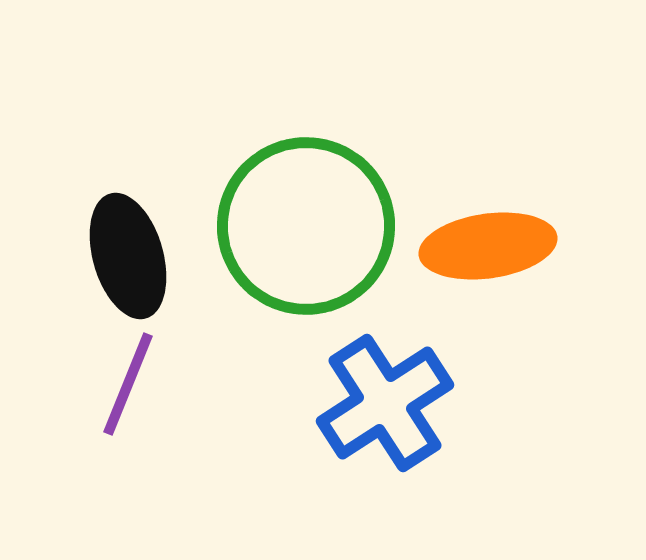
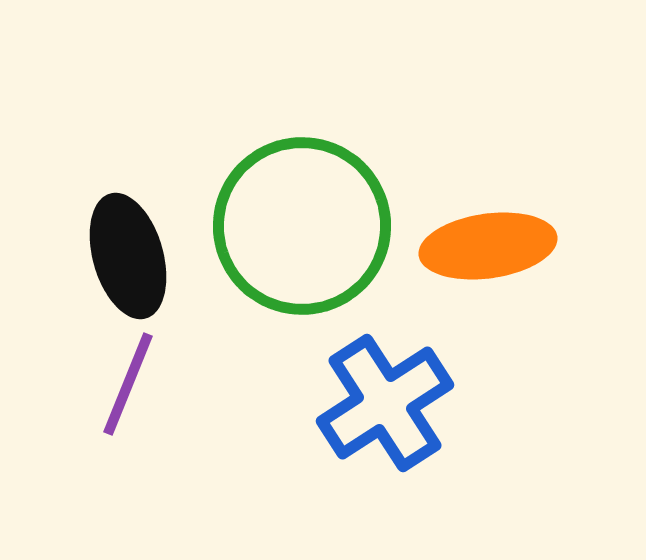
green circle: moved 4 px left
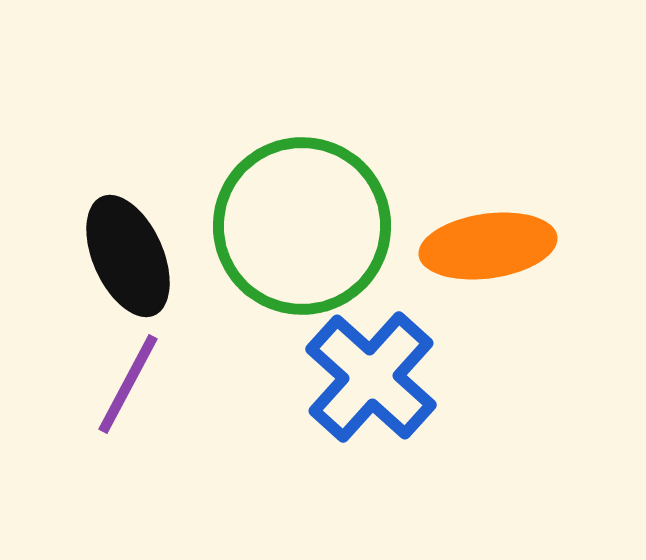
black ellipse: rotated 8 degrees counterclockwise
purple line: rotated 6 degrees clockwise
blue cross: moved 14 px left, 26 px up; rotated 15 degrees counterclockwise
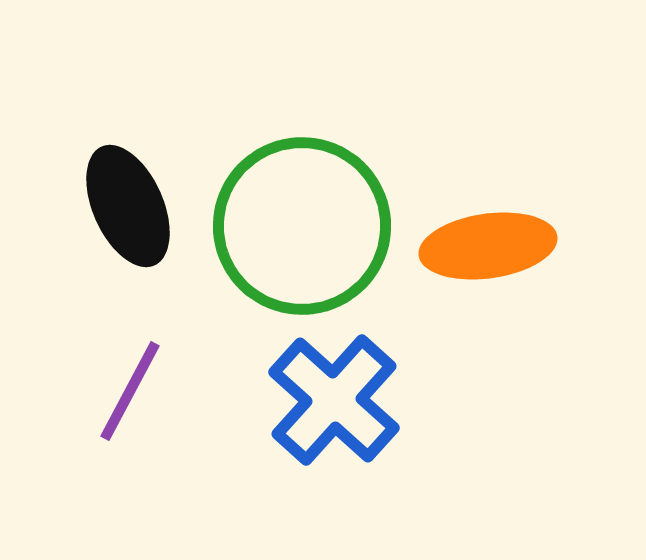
black ellipse: moved 50 px up
blue cross: moved 37 px left, 23 px down
purple line: moved 2 px right, 7 px down
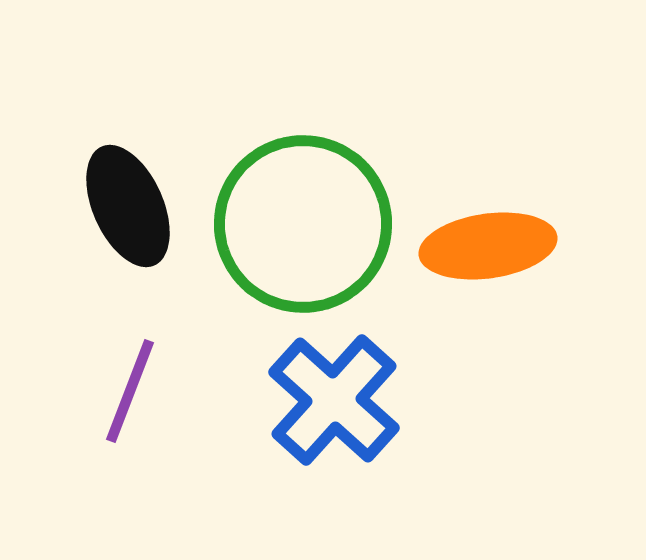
green circle: moved 1 px right, 2 px up
purple line: rotated 7 degrees counterclockwise
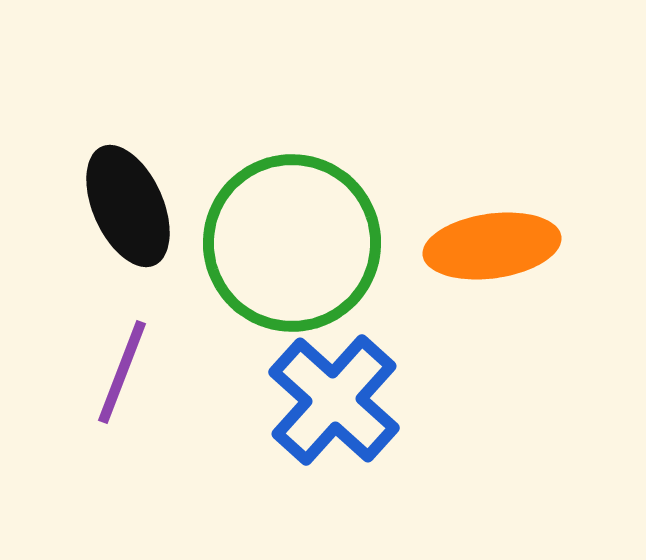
green circle: moved 11 px left, 19 px down
orange ellipse: moved 4 px right
purple line: moved 8 px left, 19 px up
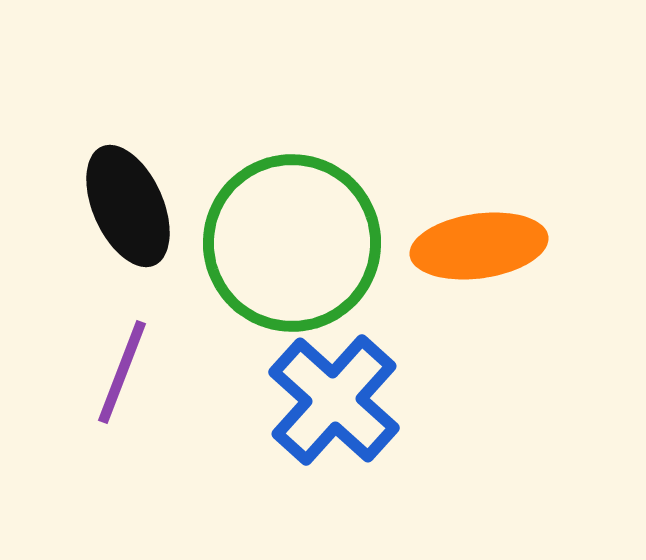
orange ellipse: moved 13 px left
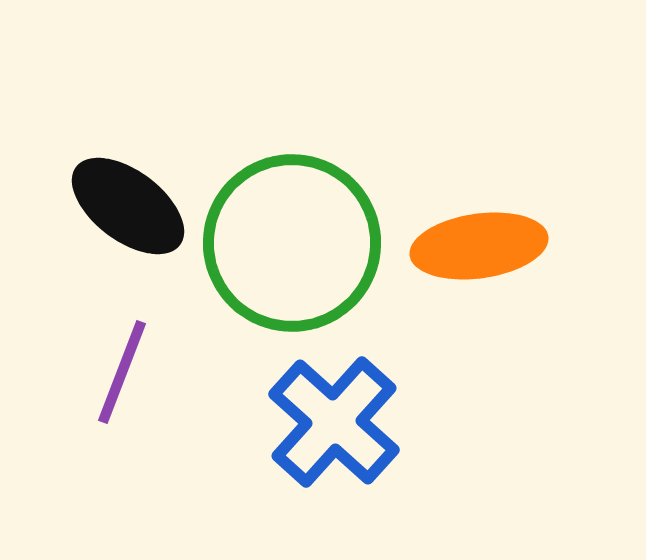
black ellipse: rotated 29 degrees counterclockwise
blue cross: moved 22 px down
